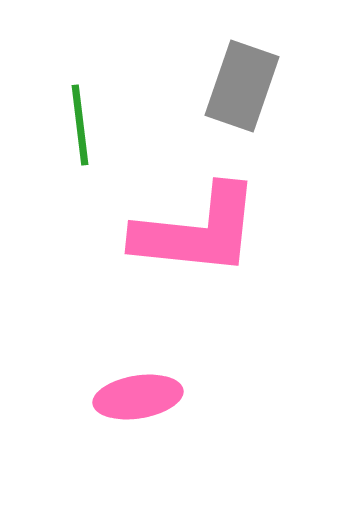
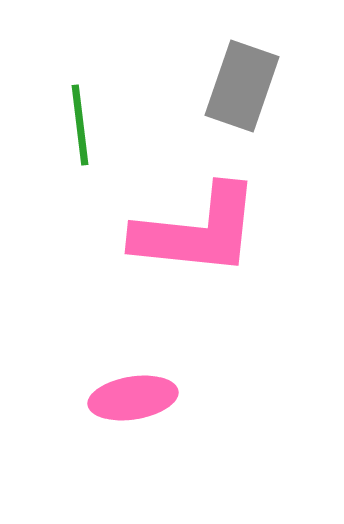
pink ellipse: moved 5 px left, 1 px down
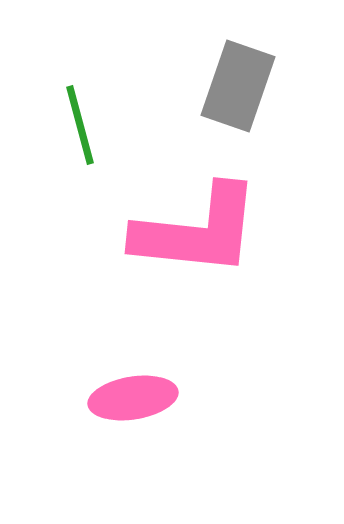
gray rectangle: moved 4 px left
green line: rotated 8 degrees counterclockwise
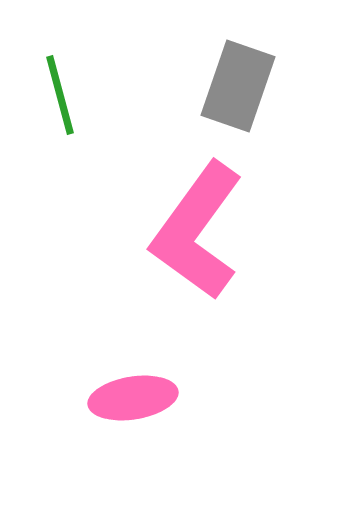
green line: moved 20 px left, 30 px up
pink L-shape: rotated 120 degrees clockwise
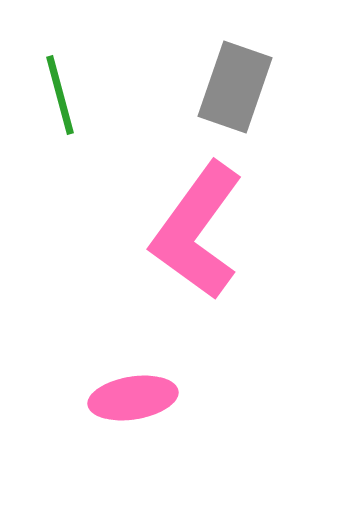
gray rectangle: moved 3 px left, 1 px down
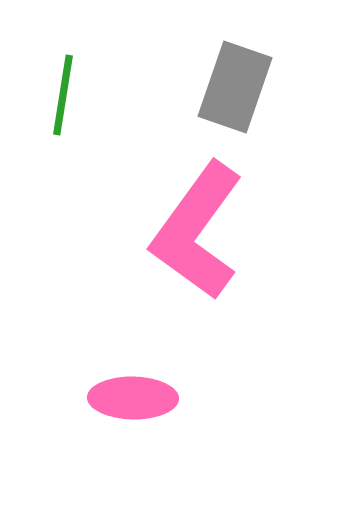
green line: moved 3 px right; rotated 24 degrees clockwise
pink ellipse: rotated 10 degrees clockwise
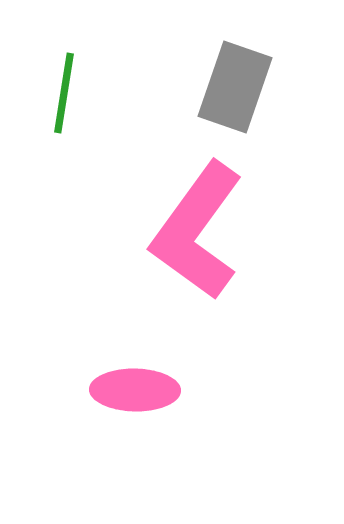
green line: moved 1 px right, 2 px up
pink ellipse: moved 2 px right, 8 px up
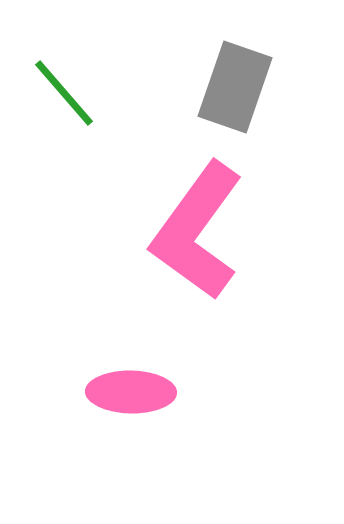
green line: rotated 50 degrees counterclockwise
pink ellipse: moved 4 px left, 2 px down
